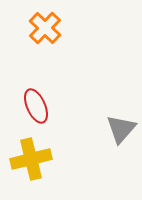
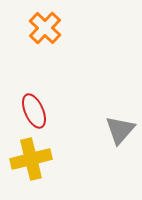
red ellipse: moved 2 px left, 5 px down
gray triangle: moved 1 px left, 1 px down
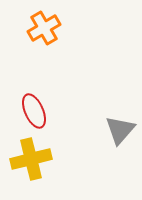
orange cross: moved 1 px left; rotated 16 degrees clockwise
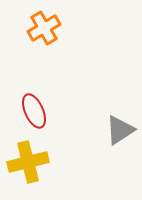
gray triangle: rotated 16 degrees clockwise
yellow cross: moved 3 px left, 3 px down
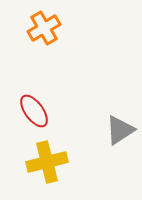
red ellipse: rotated 12 degrees counterclockwise
yellow cross: moved 19 px right
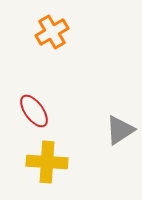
orange cross: moved 8 px right, 4 px down
yellow cross: rotated 18 degrees clockwise
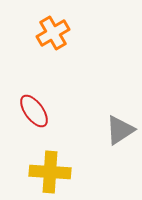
orange cross: moved 1 px right, 1 px down
yellow cross: moved 3 px right, 10 px down
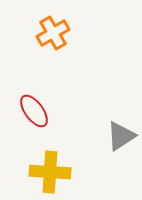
gray triangle: moved 1 px right, 6 px down
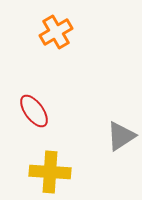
orange cross: moved 3 px right, 1 px up
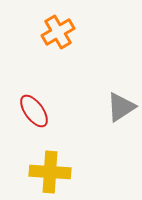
orange cross: moved 2 px right
gray triangle: moved 29 px up
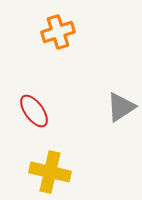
orange cross: rotated 12 degrees clockwise
yellow cross: rotated 9 degrees clockwise
